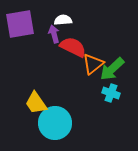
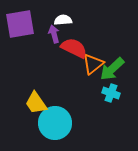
red semicircle: moved 1 px right, 1 px down
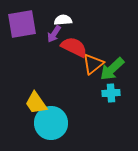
purple square: moved 2 px right
purple arrow: rotated 132 degrees counterclockwise
red semicircle: moved 1 px up
cyan cross: rotated 24 degrees counterclockwise
cyan circle: moved 4 px left
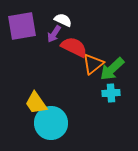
white semicircle: rotated 30 degrees clockwise
purple square: moved 2 px down
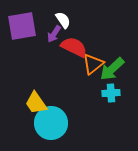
white semicircle: rotated 30 degrees clockwise
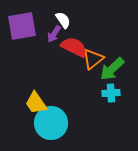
orange triangle: moved 5 px up
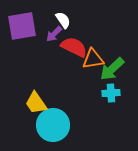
purple arrow: rotated 12 degrees clockwise
orange triangle: rotated 30 degrees clockwise
cyan circle: moved 2 px right, 2 px down
